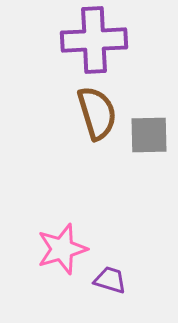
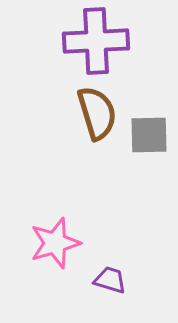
purple cross: moved 2 px right, 1 px down
pink star: moved 7 px left, 6 px up
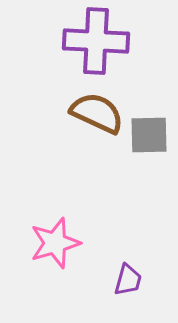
purple cross: rotated 6 degrees clockwise
brown semicircle: rotated 48 degrees counterclockwise
purple trapezoid: moved 18 px right; rotated 88 degrees clockwise
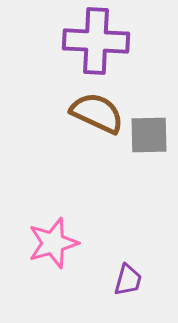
pink star: moved 2 px left
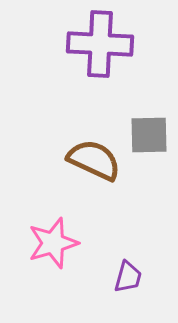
purple cross: moved 4 px right, 3 px down
brown semicircle: moved 3 px left, 47 px down
purple trapezoid: moved 3 px up
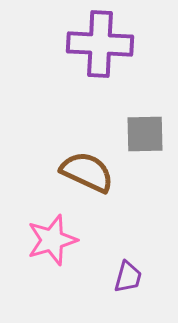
gray square: moved 4 px left, 1 px up
brown semicircle: moved 7 px left, 12 px down
pink star: moved 1 px left, 3 px up
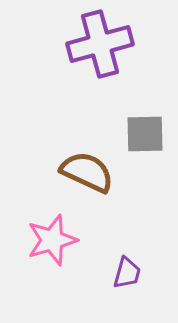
purple cross: rotated 18 degrees counterclockwise
purple trapezoid: moved 1 px left, 4 px up
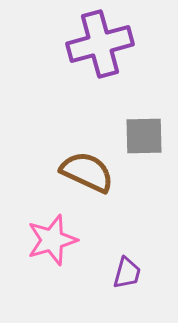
gray square: moved 1 px left, 2 px down
